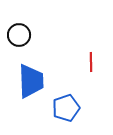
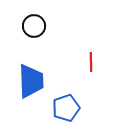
black circle: moved 15 px right, 9 px up
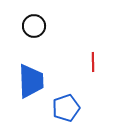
red line: moved 2 px right
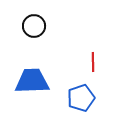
blue trapezoid: moved 1 px right; rotated 90 degrees counterclockwise
blue pentagon: moved 15 px right, 10 px up
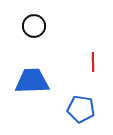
blue pentagon: moved 11 px down; rotated 28 degrees clockwise
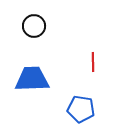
blue trapezoid: moved 2 px up
